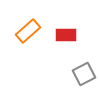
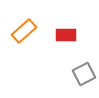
orange rectangle: moved 4 px left
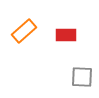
gray square: moved 2 px left, 3 px down; rotated 30 degrees clockwise
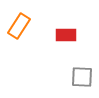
orange rectangle: moved 5 px left, 5 px up; rotated 15 degrees counterclockwise
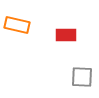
orange rectangle: moved 2 px left, 1 px up; rotated 70 degrees clockwise
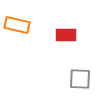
gray square: moved 2 px left, 2 px down
